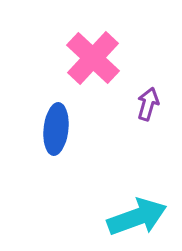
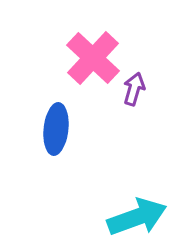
purple arrow: moved 14 px left, 15 px up
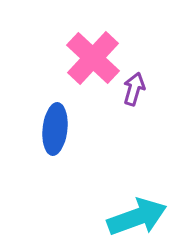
blue ellipse: moved 1 px left
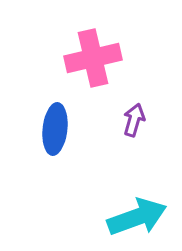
pink cross: rotated 34 degrees clockwise
purple arrow: moved 31 px down
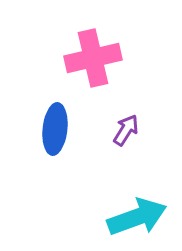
purple arrow: moved 8 px left, 10 px down; rotated 16 degrees clockwise
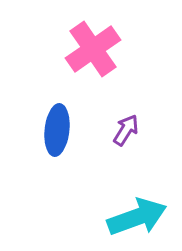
pink cross: moved 9 px up; rotated 22 degrees counterclockwise
blue ellipse: moved 2 px right, 1 px down
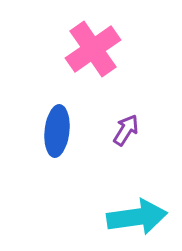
blue ellipse: moved 1 px down
cyan arrow: rotated 12 degrees clockwise
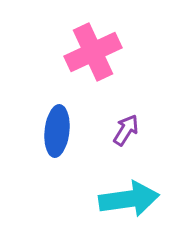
pink cross: moved 3 px down; rotated 10 degrees clockwise
cyan arrow: moved 8 px left, 18 px up
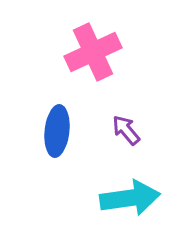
purple arrow: rotated 72 degrees counterclockwise
cyan arrow: moved 1 px right, 1 px up
